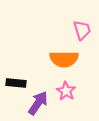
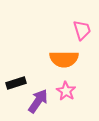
black rectangle: rotated 24 degrees counterclockwise
purple arrow: moved 2 px up
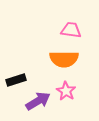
pink trapezoid: moved 11 px left; rotated 65 degrees counterclockwise
black rectangle: moved 3 px up
purple arrow: rotated 25 degrees clockwise
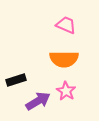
pink trapezoid: moved 5 px left, 5 px up; rotated 15 degrees clockwise
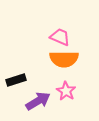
pink trapezoid: moved 6 px left, 12 px down
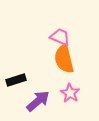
orange semicircle: rotated 76 degrees clockwise
pink star: moved 4 px right, 2 px down
purple arrow: rotated 10 degrees counterclockwise
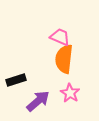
orange semicircle: rotated 20 degrees clockwise
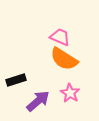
orange semicircle: rotated 64 degrees counterclockwise
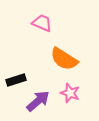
pink trapezoid: moved 18 px left, 14 px up
pink star: rotated 12 degrees counterclockwise
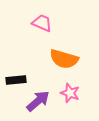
orange semicircle: rotated 16 degrees counterclockwise
black rectangle: rotated 12 degrees clockwise
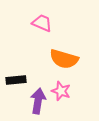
pink star: moved 9 px left, 2 px up
purple arrow: rotated 40 degrees counterclockwise
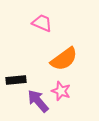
orange semicircle: rotated 52 degrees counterclockwise
purple arrow: rotated 50 degrees counterclockwise
